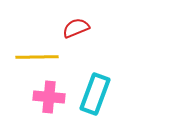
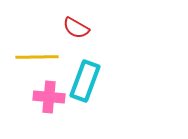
red semicircle: rotated 128 degrees counterclockwise
cyan rectangle: moved 10 px left, 13 px up
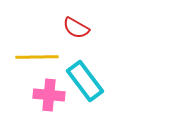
cyan rectangle: rotated 57 degrees counterclockwise
pink cross: moved 2 px up
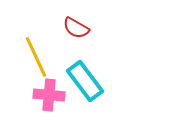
yellow line: moved 1 px left; rotated 66 degrees clockwise
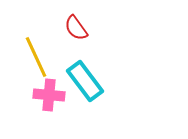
red semicircle: rotated 24 degrees clockwise
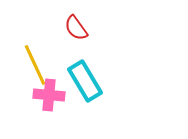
yellow line: moved 1 px left, 8 px down
cyan rectangle: rotated 6 degrees clockwise
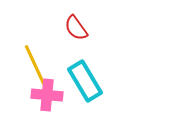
pink cross: moved 2 px left
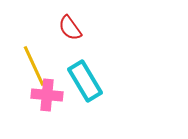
red semicircle: moved 6 px left
yellow line: moved 1 px left, 1 px down
